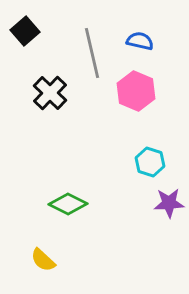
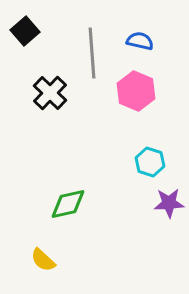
gray line: rotated 9 degrees clockwise
green diamond: rotated 39 degrees counterclockwise
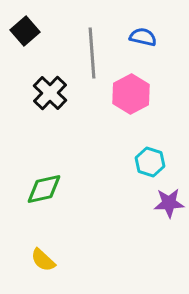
blue semicircle: moved 3 px right, 4 px up
pink hexagon: moved 5 px left, 3 px down; rotated 9 degrees clockwise
green diamond: moved 24 px left, 15 px up
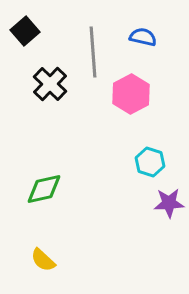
gray line: moved 1 px right, 1 px up
black cross: moved 9 px up
